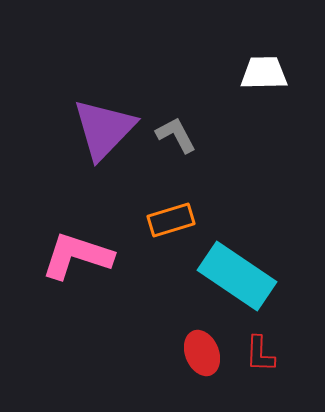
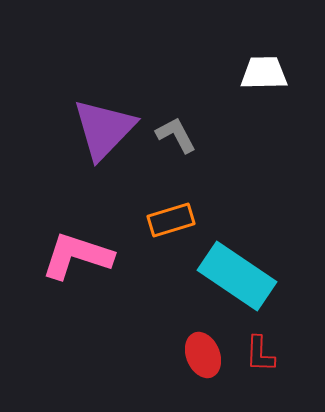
red ellipse: moved 1 px right, 2 px down
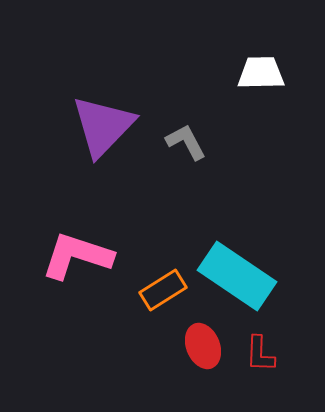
white trapezoid: moved 3 px left
purple triangle: moved 1 px left, 3 px up
gray L-shape: moved 10 px right, 7 px down
orange rectangle: moved 8 px left, 70 px down; rotated 15 degrees counterclockwise
red ellipse: moved 9 px up
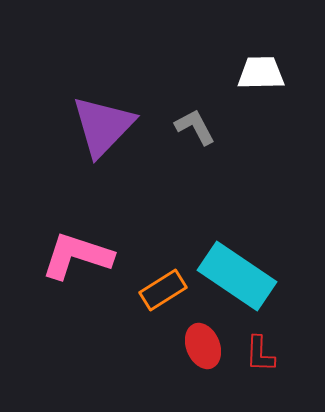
gray L-shape: moved 9 px right, 15 px up
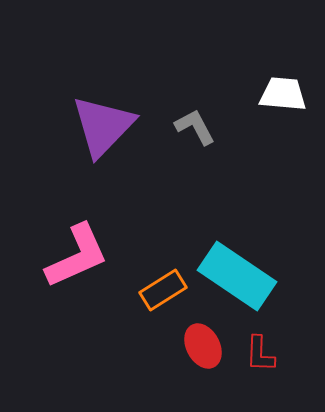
white trapezoid: moved 22 px right, 21 px down; rotated 6 degrees clockwise
pink L-shape: rotated 138 degrees clockwise
red ellipse: rotated 6 degrees counterclockwise
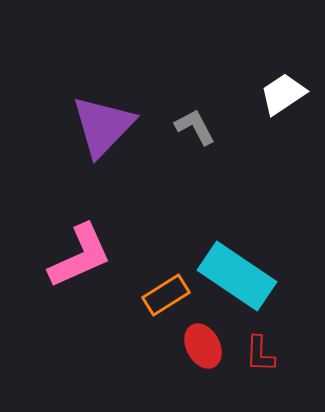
white trapezoid: rotated 39 degrees counterclockwise
pink L-shape: moved 3 px right
orange rectangle: moved 3 px right, 5 px down
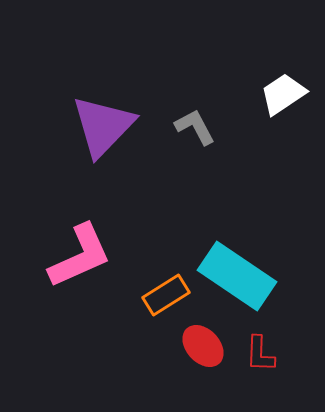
red ellipse: rotated 15 degrees counterclockwise
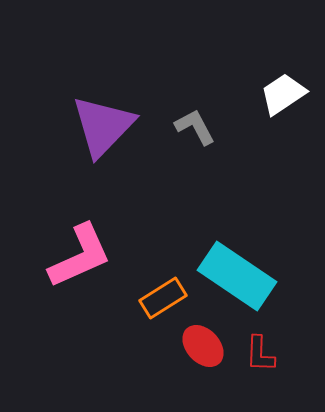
orange rectangle: moved 3 px left, 3 px down
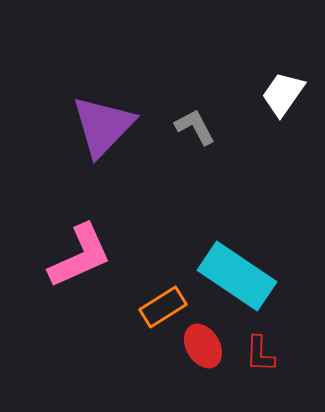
white trapezoid: rotated 21 degrees counterclockwise
orange rectangle: moved 9 px down
red ellipse: rotated 12 degrees clockwise
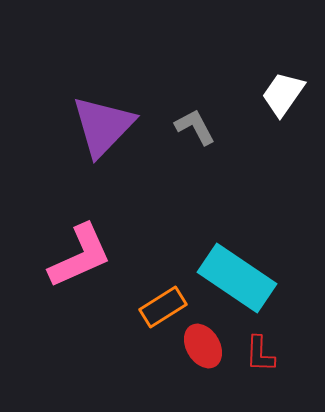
cyan rectangle: moved 2 px down
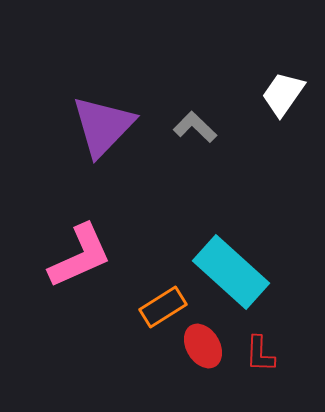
gray L-shape: rotated 18 degrees counterclockwise
cyan rectangle: moved 6 px left, 6 px up; rotated 8 degrees clockwise
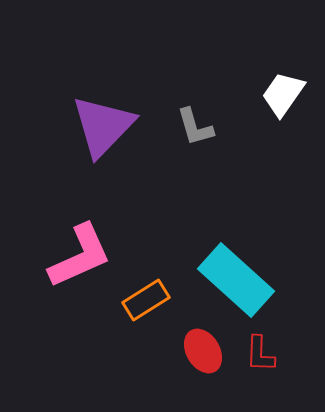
gray L-shape: rotated 150 degrees counterclockwise
cyan rectangle: moved 5 px right, 8 px down
orange rectangle: moved 17 px left, 7 px up
red ellipse: moved 5 px down
